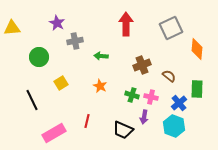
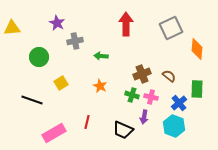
brown cross: moved 9 px down
black line: rotated 45 degrees counterclockwise
red line: moved 1 px down
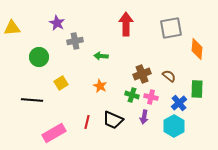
gray square: rotated 15 degrees clockwise
black line: rotated 15 degrees counterclockwise
cyan hexagon: rotated 10 degrees clockwise
black trapezoid: moved 10 px left, 10 px up
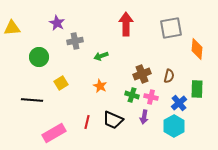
green arrow: rotated 24 degrees counterclockwise
brown semicircle: rotated 64 degrees clockwise
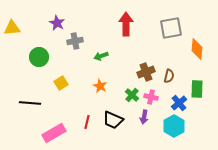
brown cross: moved 4 px right, 2 px up
green cross: rotated 24 degrees clockwise
black line: moved 2 px left, 3 px down
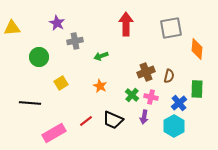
red line: moved 1 px left, 1 px up; rotated 40 degrees clockwise
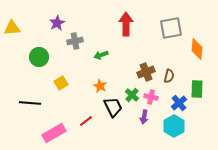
purple star: rotated 14 degrees clockwise
green arrow: moved 1 px up
black trapezoid: moved 13 px up; rotated 140 degrees counterclockwise
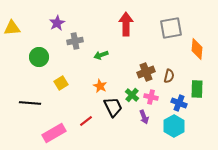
blue cross: rotated 28 degrees counterclockwise
purple arrow: rotated 32 degrees counterclockwise
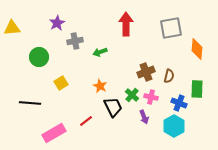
green arrow: moved 1 px left, 3 px up
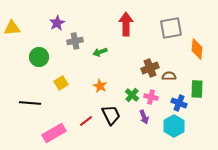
brown cross: moved 4 px right, 4 px up
brown semicircle: rotated 104 degrees counterclockwise
black trapezoid: moved 2 px left, 8 px down
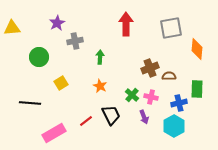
green arrow: moved 5 px down; rotated 112 degrees clockwise
blue cross: rotated 35 degrees counterclockwise
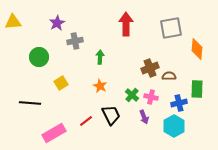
yellow triangle: moved 1 px right, 6 px up
